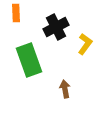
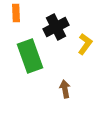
green rectangle: moved 1 px right, 4 px up
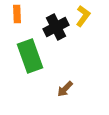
orange rectangle: moved 1 px right, 1 px down
yellow L-shape: moved 2 px left, 28 px up
brown arrow: rotated 126 degrees counterclockwise
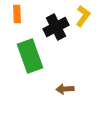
brown arrow: rotated 42 degrees clockwise
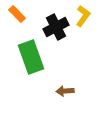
orange rectangle: rotated 42 degrees counterclockwise
green rectangle: moved 1 px right, 1 px down
brown arrow: moved 2 px down
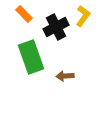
orange rectangle: moved 7 px right
brown arrow: moved 15 px up
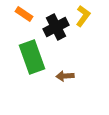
orange rectangle: rotated 12 degrees counterclockwise
green rectangle: moved 1 px right
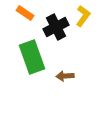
orange rectangle: moved 1 px right, 1 px up
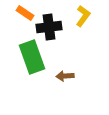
black cross: moved 7 px left; rotated 20 degrees clockwise
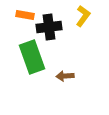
orange rectangle: moved 2 px down; rotated 24 degrees counterclockwise
